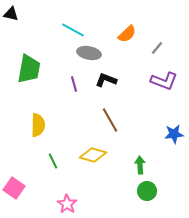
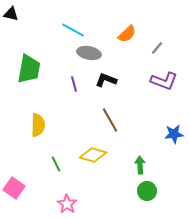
green line: moved 3 px right, 3 px down
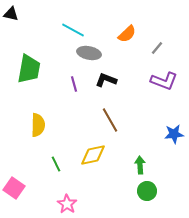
yellow diamond: rotated 28 degrees counterclockwise
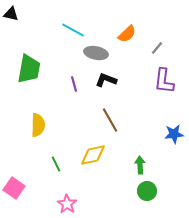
gray ellipse: moved 7 px right
purple L-shape: rotated 76 degrees clockwise
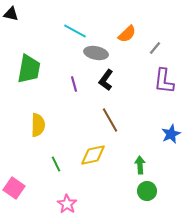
cyan line: moved 2 px right, 1 px down
gray line: moved 2 px left
black L-shape: rotated 75 degrees counterclockwise
blue star: moved 3 px left; rotated 18 degrees counterclockwise
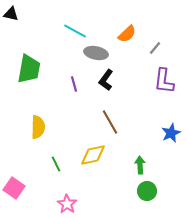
brown line: moved 2 px down
yellow semicircle: moved 2 px down
blue star: moved 1 px up
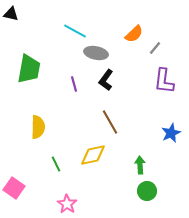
orange semicircle: moved 7 px right
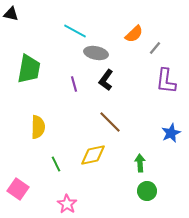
purple L-shape: moved 2 px right
brown line: rotated 15 degrees counterclockwise
green arrow: moved 2 px up
pink square: moved 4 px right, 1 px down
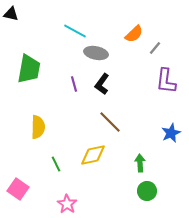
black L-shape: moved 4 px left, 4 px down
